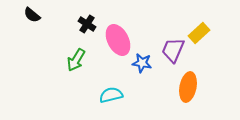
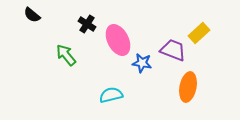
purple trapezoid: rotated 88 degrees clockwise
green arrow: moved 10 px left, 5 px up; rotated 110 degrees clockwise
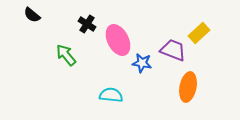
cyan semicircle: rotated 20 degrees clockwise
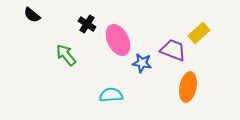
cyan semicircle: rotated 10 degrees counterclockwise
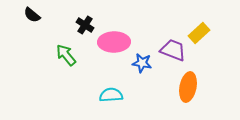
black cross: moved 2 px left, 1 px down
pink ellipse: moved 4 px left, 2 px down; rotated 64 degrees counterclockwise
